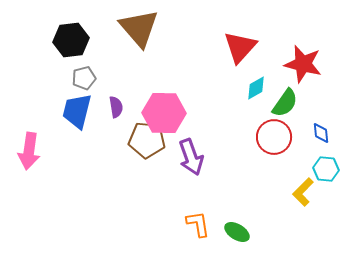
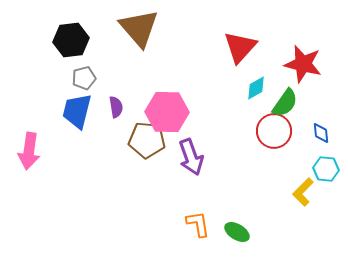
pink hexagon: moved 3 px right, 1 px up
red circle: moved 6 px up
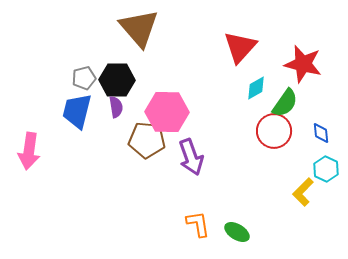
black hexagon: moved 46 px right, 40 px down; rotated 8 degrees clockwise
cyan hexagon: rotated 20 degrees clockwise
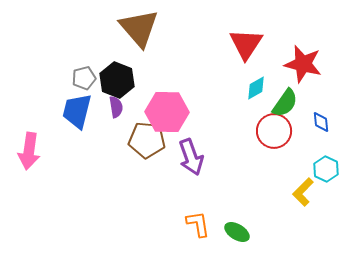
red triangle: moved 6 px right, 3 px up; rotated 9 degrees counterclockwise
black hexagon: rotated 20 degrees clockwise
blue diamond: moved 11 px up
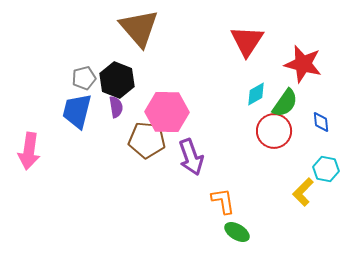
red triangle: moved 1 px right, 3 px up
cyan diamond: moved 6 px down
cyan hexagon: rotated 15 degrees counterclockwise
orange L-shape: moved 25 px right, 23 px up
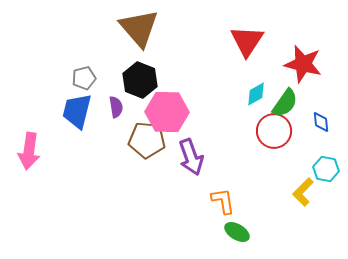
black hexagon: moved 23 px right
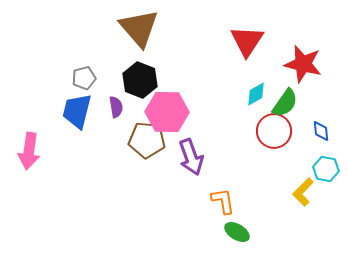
blue diamond: moved 9 px down
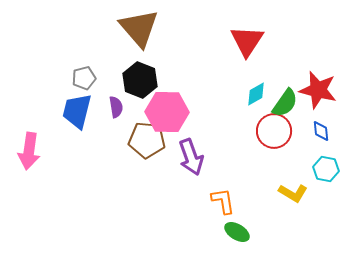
red star: moved 15 px right, 26 px down
yellow L-shape: moved 10 px left, 1 px down; rotated 104 degrees counterclockwise
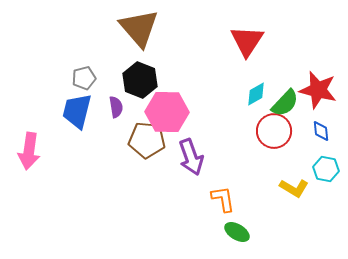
green semicircle: rotated 8 degrees clockwise
yellow L-shape: moved 1 px right, 5 px up
orange L-shape: moved 2 px up
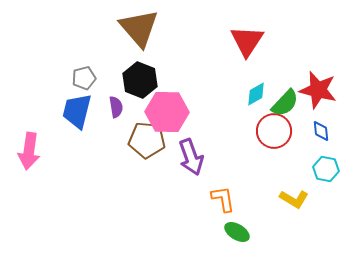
yellow L-shape: moved 11 px down
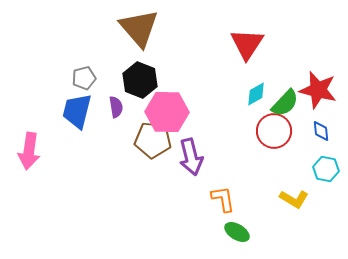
red triangle: moved 3 px down
brown pentagon: moved 6 px right
purple arrow: rotated 6 degrees clockwise
